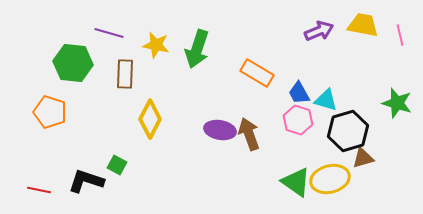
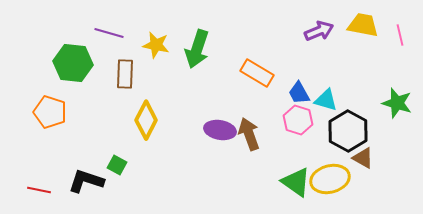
yellow diamond: moved 4 px left, 1 px down
black hexagon: rotated 15 degrees counterclockwise
brown triangle: rotated 45 degrees clockwise
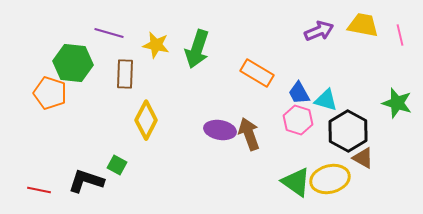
orange pentagon: moved 19 px up
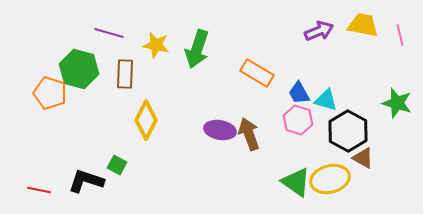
green hexagon: moved 6 px right, 6 px down; rotated 9 degrees clockwise
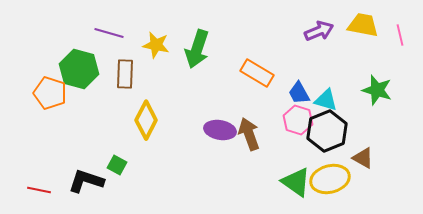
green star: moved 20 px left, 13 px up
black hexagon: moved 21 px left; rotated 9 degrees clockwise
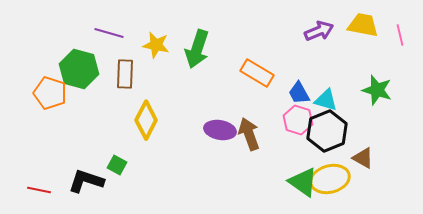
green triangle: moved 7 px right
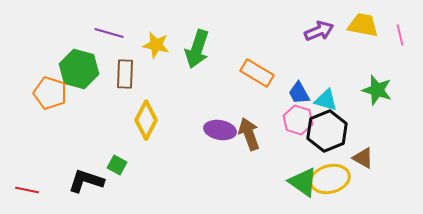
red line: moved 12 px left
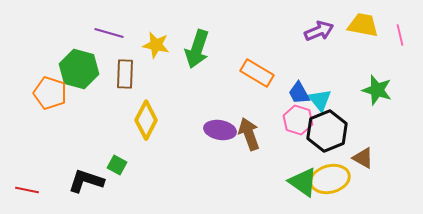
cyan triangle: moved 6 px left; rotated 35 degrees clockwise
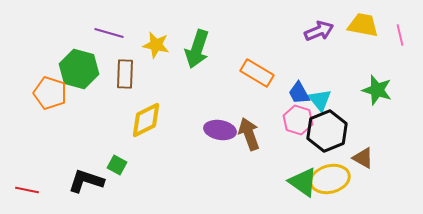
yellow diamond: rotated 36 degrees clockwise
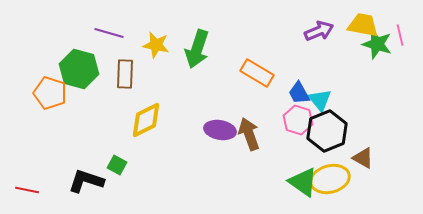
green star: moved 46 px up
